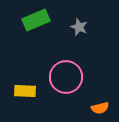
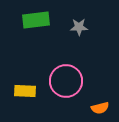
green rectangle: rotated 16 degrees clockwise
gray star: rotated 24 degrees counterclockwise
pink circle: moved 4 px down
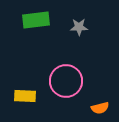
yellow rectangle: moved 5 px down
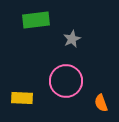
gray star: moved 7 px left, 12 px down; rotated 24 degrees counterclockwise
yellow rectangle: moved 3 px left, 2 px down
orange semicircle: moved 1 px right, 5 px up; rotated 84 degrees clockwise
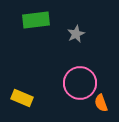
gray star: moved 4 px right, 5 px up
pink circle: moved 14 px right, 2 px down
yellow rectangle: rotated 20 degrees clockwise
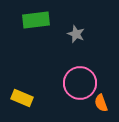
gray star: rotated 24 degrees counterclockwise
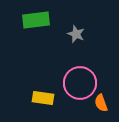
yellow rectangle: moved 21 px right; rotated 15 degrees counterclockwise
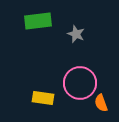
green rectangle: moved 2 px right, 1 px down
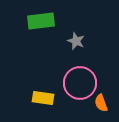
green rectangle: moved 3 px right
gray star: moved 7 px down
